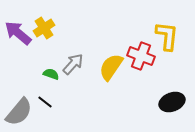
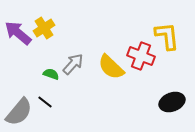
yellow L-shape: rotated 12 degrees counterclockwise
yellow semicircle: rotated 80 degrees counterclockwise
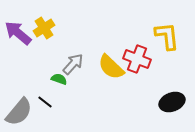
red cross: moved 4 px left, 3 px down
green semicircle: moved 8 px right, 5 px down
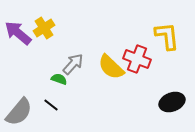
black line: moved 6 px right, 3 px down
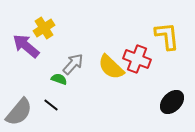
purple arrow: moved 8 px right, 13 px down
black ellipse: rotated 25 degrees counterclockwise
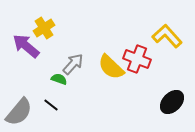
yellow L-shape: rotated 36 degrees counterclockwise
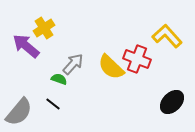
black line: moved 2 px right, 1 px up
